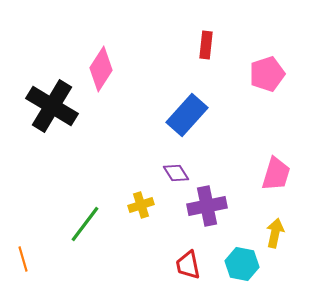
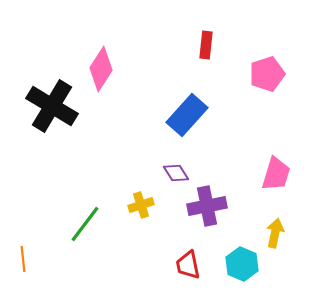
orange line: rotated 10 degrees clockwise
cyan hexagon: rotated 12 degrees clockwise
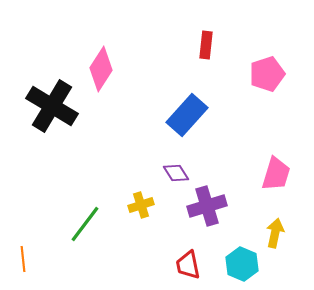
purple cross: rotated 6 degrees counterclockwise
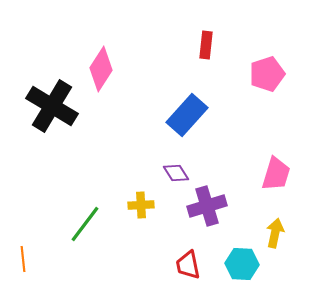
yellow cross: rotated 15 degrees clockwise
cyan hexagon: rotated 20 degrees counterclockwise
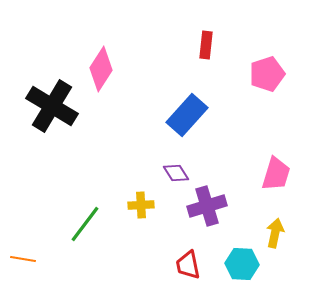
orange line: rotated 75 degrees counterclockwise
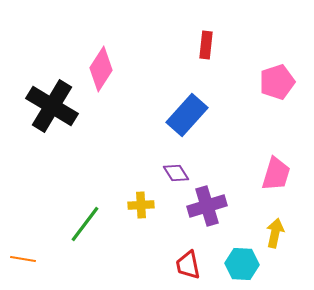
pink pentagon: moved 10 px right, 8 px down
